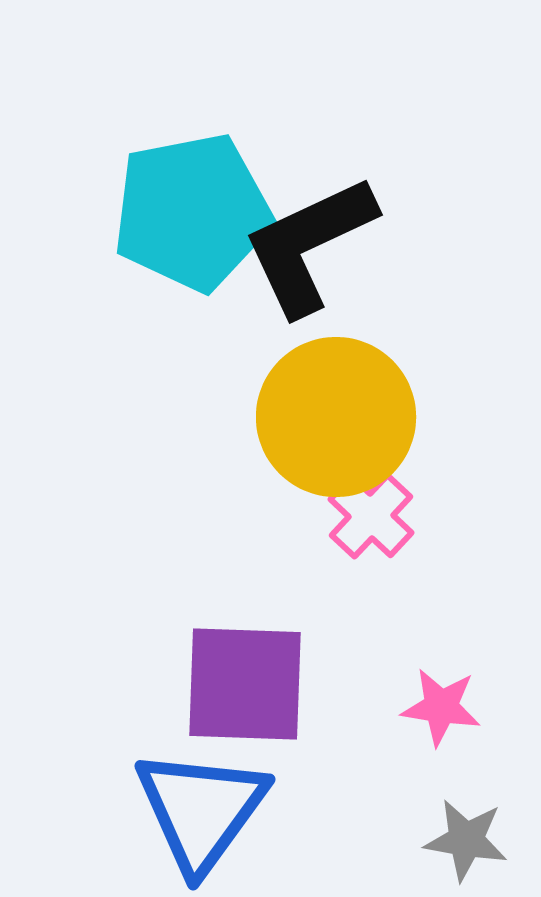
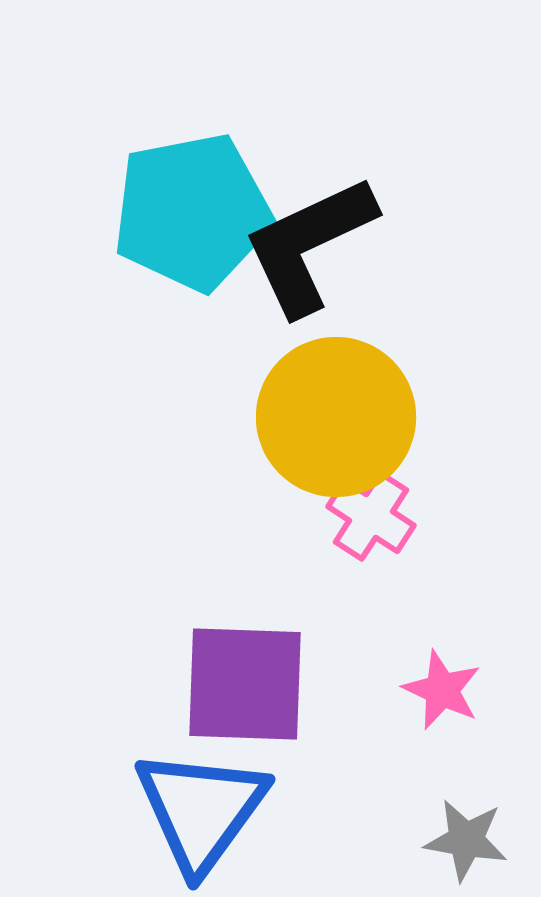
pink cross: rotated 10 degrees counterclockwise
pink star: moved 1 px right, 17 px up; rotated 16 degrees clockwise
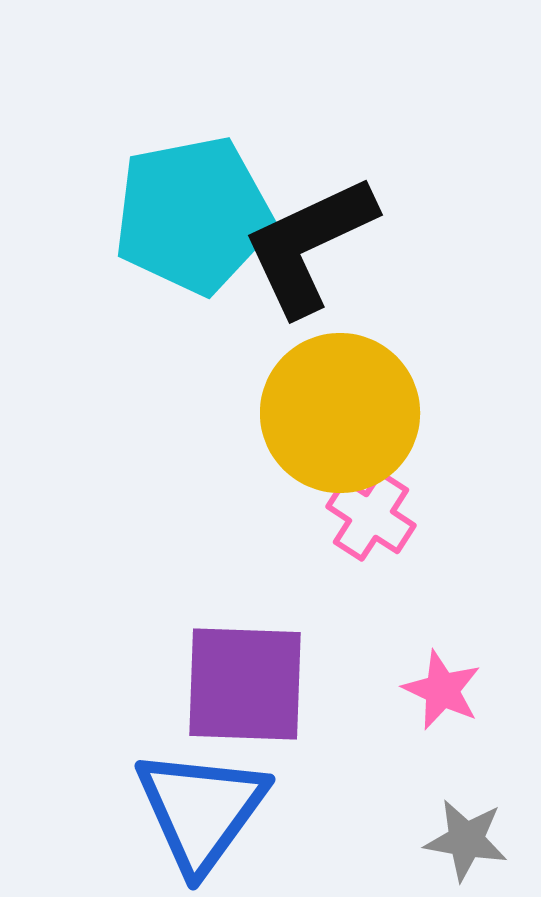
cyan pentagon: moved 1 px right, 3 px down
yellow circle: moved 4 px right, 4 px up
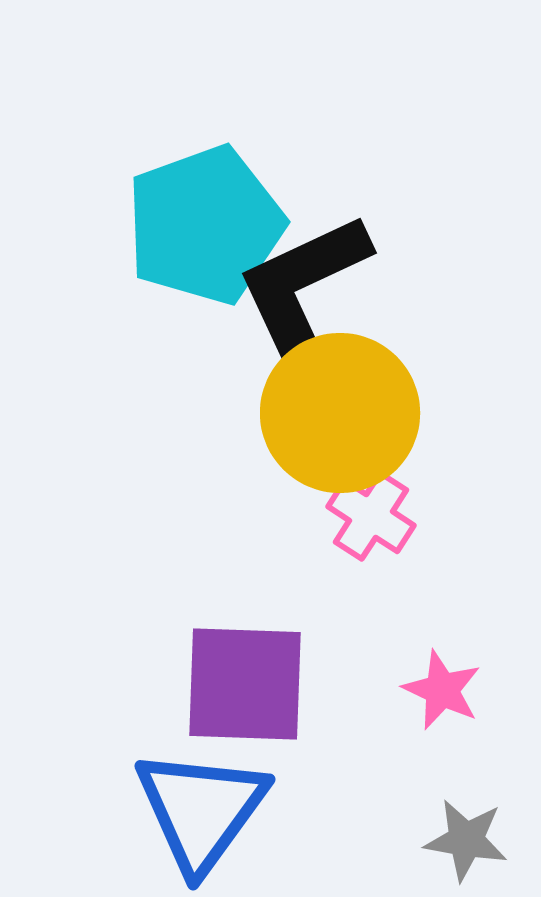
cyan pentagon: moved 12 px right, 10 px down; rotated 9 degrees counterclockwise
black L-shape: moved 6 px left, 38 px down
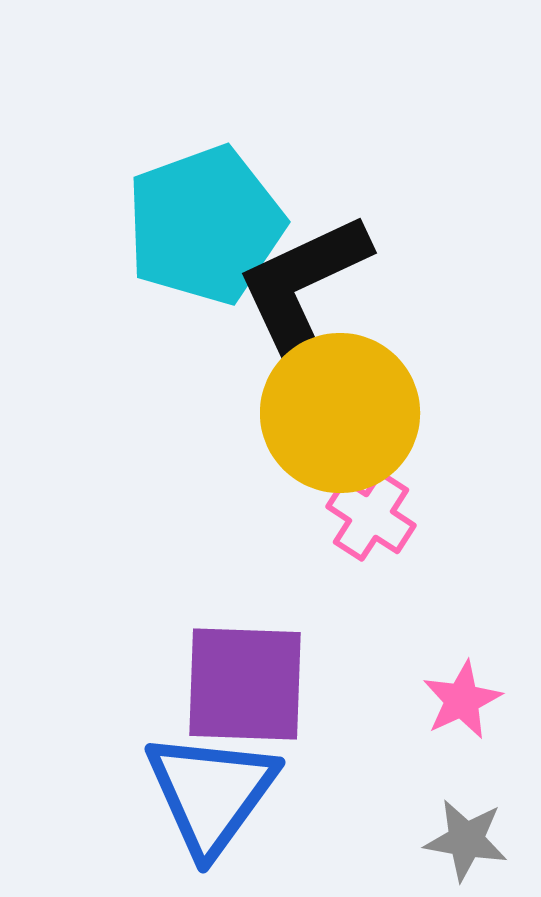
pink star: moved 20 px right, 10 px down; rotated 22 degrees clockwise
blue triangle: moved 10 px right, 17 px up
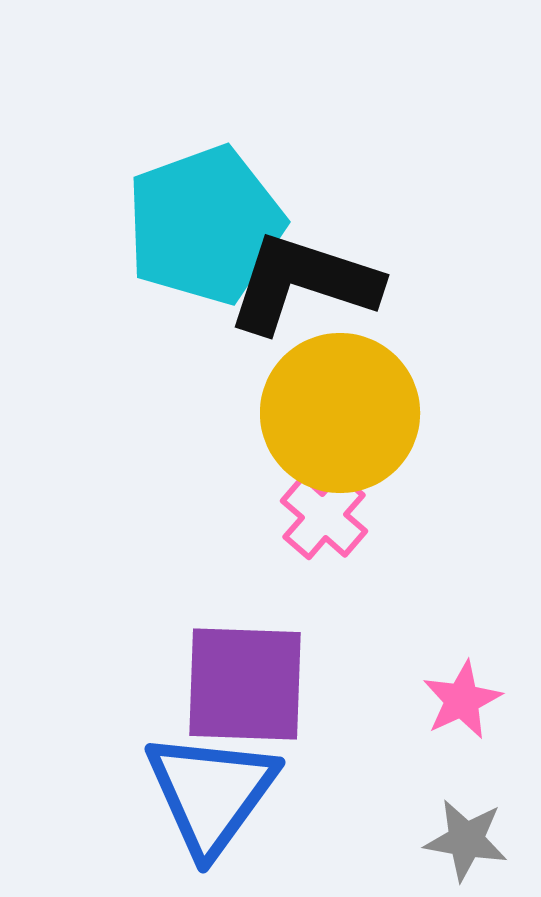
black L-shape: rotated 43 degrees clockwise
pink cross: moved 47 px left; rotated 8 degrees clockwise
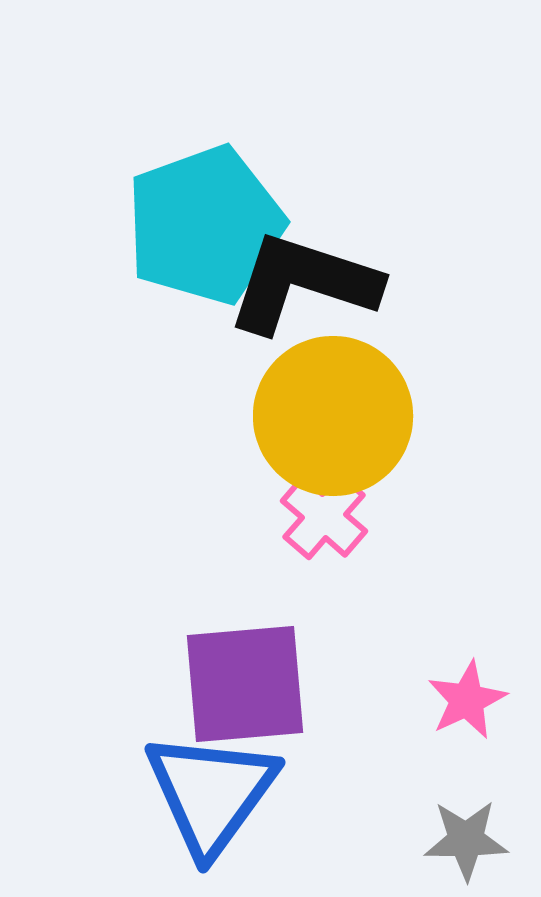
yellow circle: moved 7 px left, 3 px down
purple square: rotated 7 degrees counterclockwise
pink star: moved 5 px right
gray star: rotated 10 degrees counterclockwise
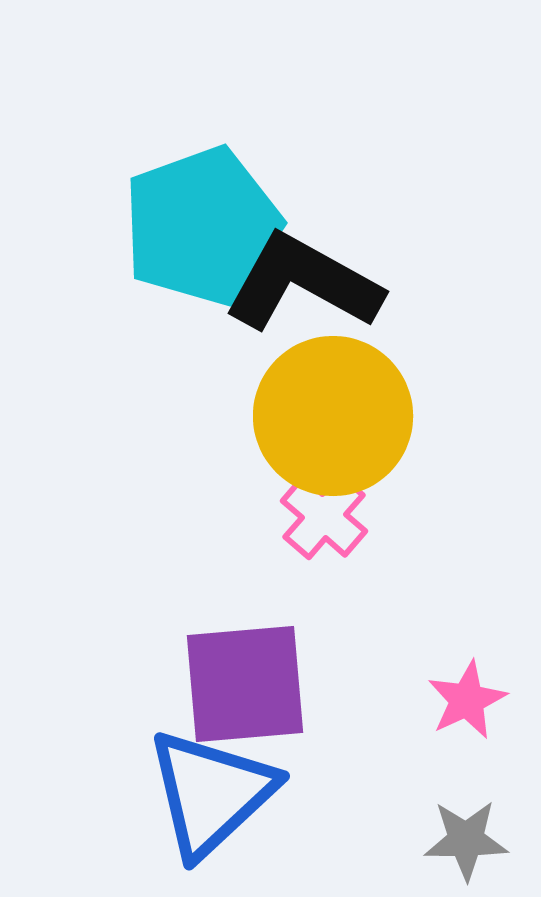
cyan pentagon: moved 3 px left, 1 px down
black L-shape: rotated 11 degrees clockwise
blue triangle: rotated 11 degrees clockwise
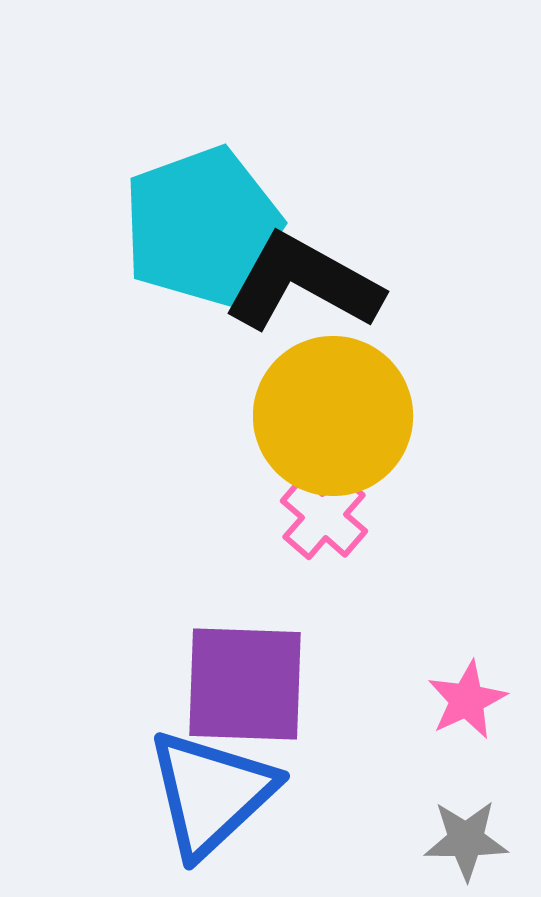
purple square: rotated 7 degrees clockwise
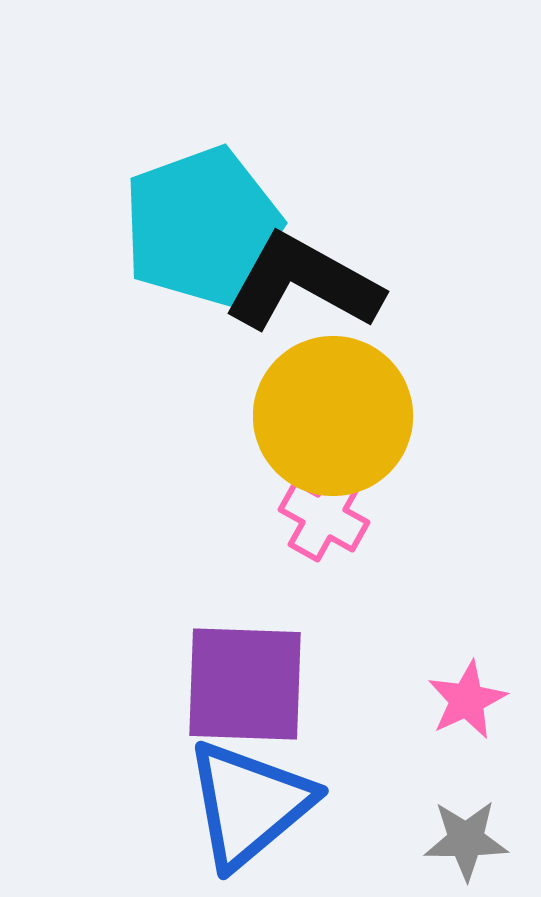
pink cross: rotated 12 degrees counterclockwise
blue triangle: moved 38 px right, 11 px down; rotated 3 degrees clockwise
